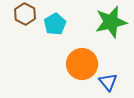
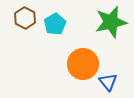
brown hexagon: moved 4 px down
orange circle: moved 1 px right
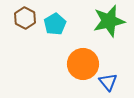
green star: moved 2 px left, 1 px up
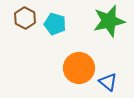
cyan pentagon: rotated 25 degrees counterclockwise
orange circle: moved 4 px left, 4 px down
blue triangle: rotated 12 degrees counterclockwise
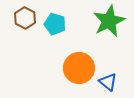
green star: rotated 12 degrees counterclockwise
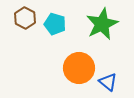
green star: moved 7 px left, 3 px down
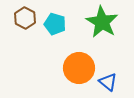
green star: moved 2 px up; rotated 16 degrees counterclockwise
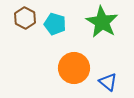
orange circle: moved 5 px left
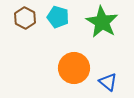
cyan pentagon: moved 3 px right, 7 px up
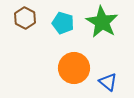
cyan pentagon: moved 5 px right, 6 px down
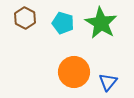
green star: moved 1 px left, 1 px down
orange circle: moved 4 px down
blue triangle: rotated 30 degrees clockwise
